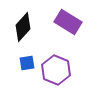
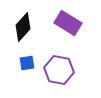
purple rectangle: moved 1 px down
purple hexagon: moved 3 px right; rotated 12 degrees counterclockwise
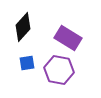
purple rectangle: moved 15 px down
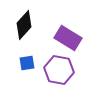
black diamond: moved 1 px right, 2 px up
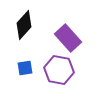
purple rectangle: rotated 16 degrees clockwise
blue square: moved 2 px left, 5 px down
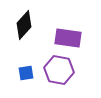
purple rectangle: rotated 40 degrees counterclockwise
blue square: moved 1 px right, 5 px down
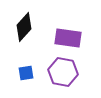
black diamond: moved 2 px down
purple hexagon: moved 4 px right, 2 px down
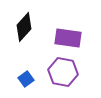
blue square: moved 6 px down; rotated 28 degrees counterclockwise
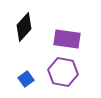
purple rectangle: moved 1 px left, 1 px down
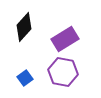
purple rectangle: moved 2 px left; rotated 40 degrees counterclockwise
blue square: moved 1 px left, 1 px up
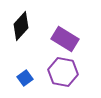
black diamond: moved 3 px left, 1 px up
purple rectangle: rotated 64 degrees clockwise
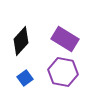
black diamond: moved 15 px down
